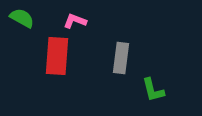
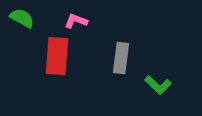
pink L-shape: moved 1 px right
green L-shape: moved 5 px right, 5 px up; rotated 32 degrees counterclockwise
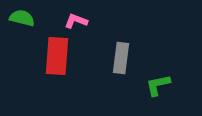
green semicircle: rotated 15 degrees counterclockwise
green L-shape: rotated 124 degrees clockwise
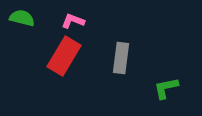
pink L-shape: moved 3 px left
red rectangle: moved 7 px right; rotated 27 degrees clockwise
green L-shape: moved 8 px right, 3 px down
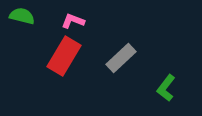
green semicircle: moved 2 px up
gray rectangle: rotated 40 degrees clockwise
green L-shape: rotated 40 degrees counterclockwise
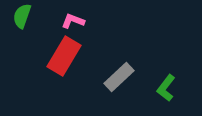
green semicircle: rotated 85 degrees counterclockwise
gray rectangle: moved 2 px left, 19 px down
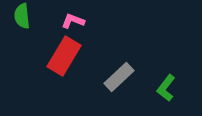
green semicircle: rotated 25 degrees counterclockwise
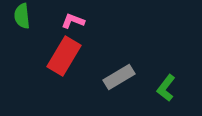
gray rectangle: rotated 12 degrees clockwise
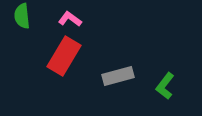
pink L-shape: moved 3 px left, 2 px up; rotated 15 degrees clockwise
gray rectangle: moved 1 px left, 1 px up; rotated 16 degrees clockwise
green L-shape: moved 1 px left, 2 px up
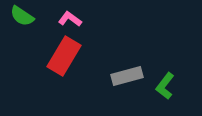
green semicircle: rotated 50 degrees counterclockwise
gray rectangle: moved 9 px right
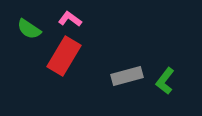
green semicircle: moved 7 px right, 13 px down
green L-shape: moved 5 px up
